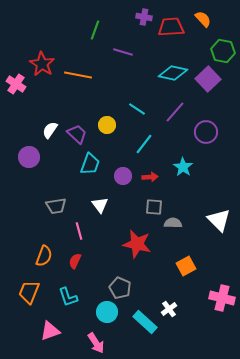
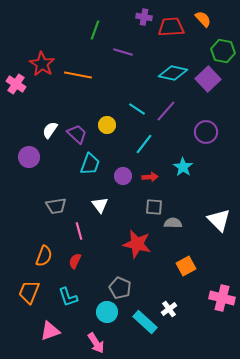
purple line at (175, 112): moved 9 px left, 1 px up
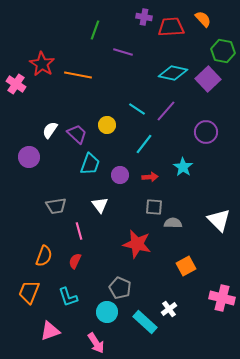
purple circle at (123, 176): moved 3 px left, 1 px up
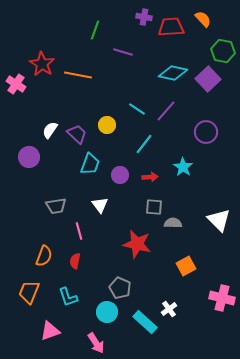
red semicircle at (75, 261): rotated 14 degrees counterclockwise
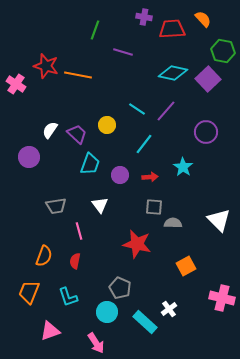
red trapezoid at (171, 27): moved 1 px right, 2 px down
red star at (42, 64): moved 4 px right, 2 px down; rotated 15 degrees counterclockwise
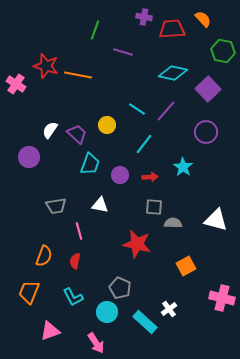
purple square at (208, 79): moved 10 px down
white triangle at (100, 205): rotated 42 degrees counterclockwise
white triangle at (219, 220): moved 3 px left; rotated 30 degrees counterclockwise
cyan L-shape at (68, 297): moved 5 px right; rotated 10 degrees counterclockwise
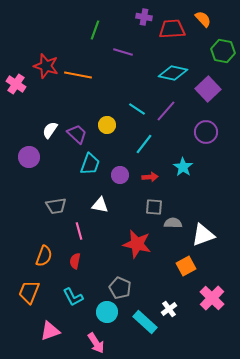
white triangle at (216, 220): moved 13 px left, 15 px down; rotated 35 degrees counterclockwise
pink cross at (222, 298): moved 10 px left; rotated 30 degrees clockwise
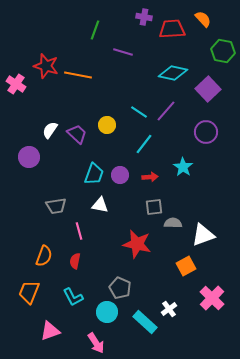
cyan line at (137, 109): moved 2 px right, 3 px down
cyan trapezoid at (90, 164): moved 4 px right, 10 px down
gray square at (154, 207): rotated 12 degrees counterclockwise
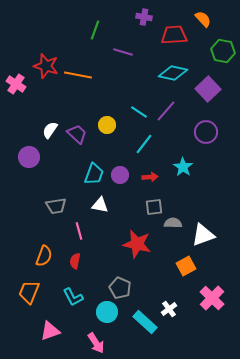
red trapezoid at (172, 29): moved 2 px right, 6 px down
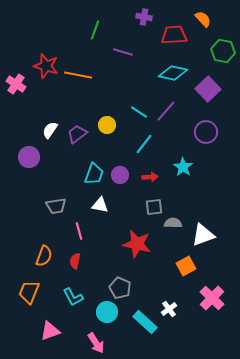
purple trapezoid at (77, 134): rotated 80 degrees counterclockwise
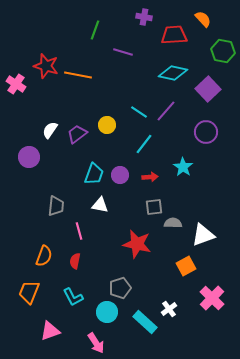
gray trapezoid at (56, 206): rotated 75 degrees counterclockwise
gray pentagon at (120, 288): rotated 30 degrees clockwise
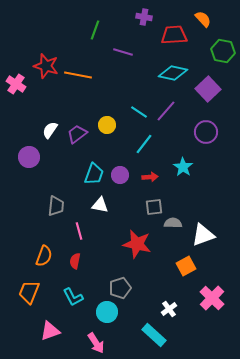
cyan rectangle at (145, 322): moved 9 px right, 13 px down
